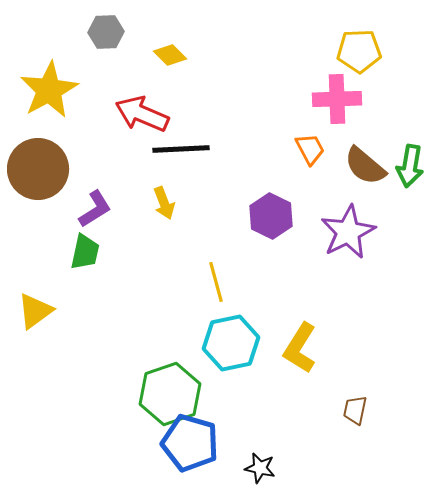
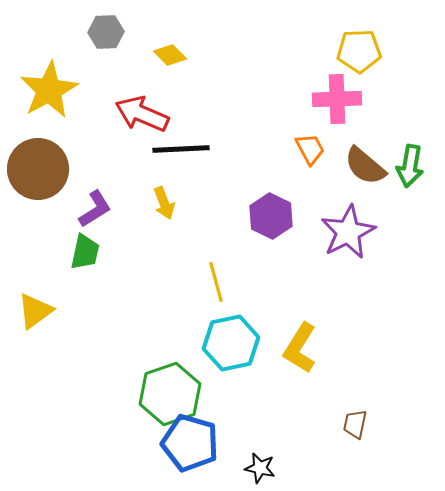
brown trapezoid: moved 14 px down
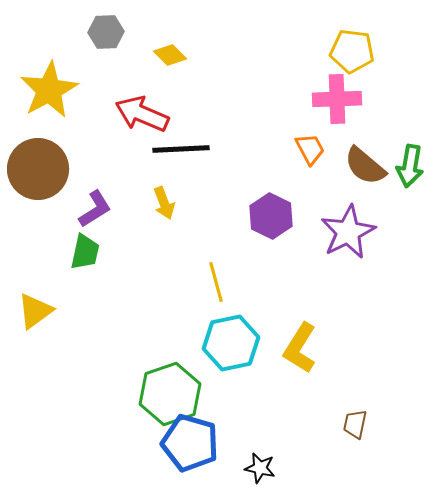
yellow pentagon: moved 7 px left; rotated 9 degrees clockwise
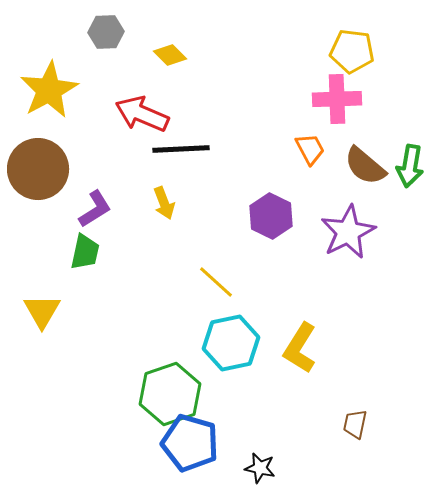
yellow line: rotated 33 degrees counterclockwise
yellow triangle: moved 7 px right; rotated 24 degrees counterclockwise
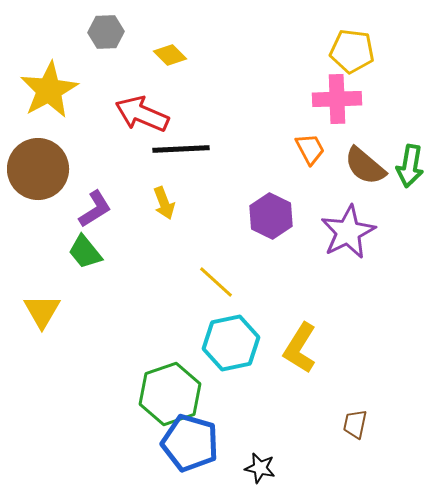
green trapezoid: rotated 129 degrees clockwise
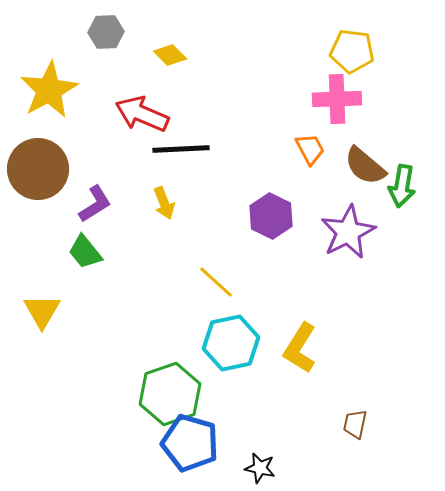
green arrow: moved 8 px left, 20 px down
purple L-shape: moved 5 px up
